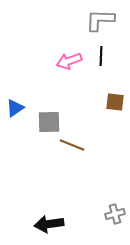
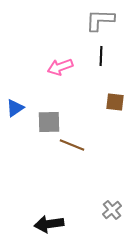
pink arrow: moved 9 px left, 6 px down
gray cross: moved 3 px left, 4 px up; rotated 24 degrees counterclockwise
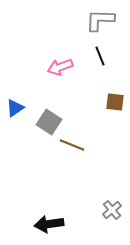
black line: moved 1 px left; rotated 24 degrees counterclockwise
gray square: rotated 35 degrees clockwise
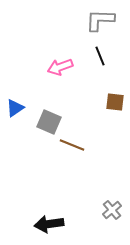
gray square: rotated 10 degrees counterclockwise
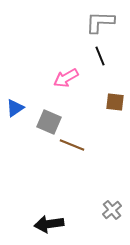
gray L-shape: moved 2 px down
pink arrow: moved 6 px right, 11 px down; rotated 10 degrees counterclockwise
